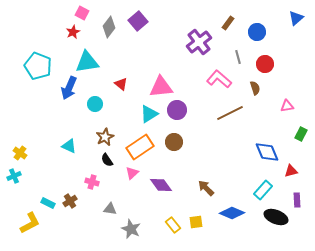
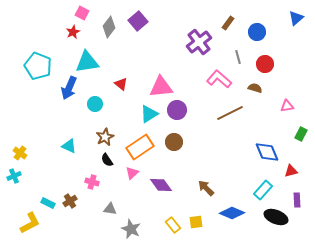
brown semicircle at (255, 88): rotated 56 degrees counterclockwise
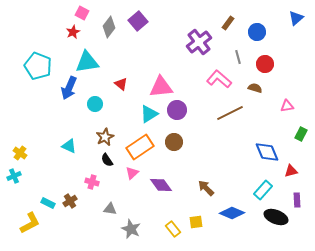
yellow rectangle at (173, 225): moved 4 px down
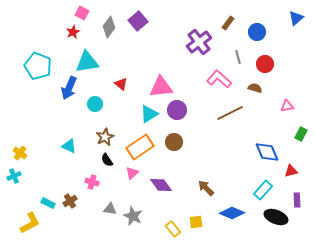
gray star at (131, 229): moved 2 px right, 13 px up
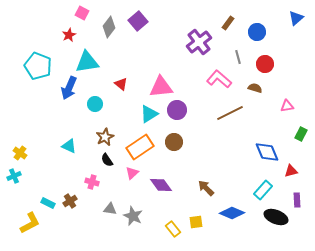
red star at (73, 32): moved 4 px left, 3 px down
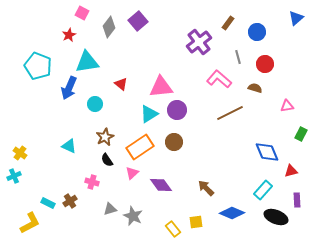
gray triangle at (110, 209): rotated 24 degrees counterclockwise
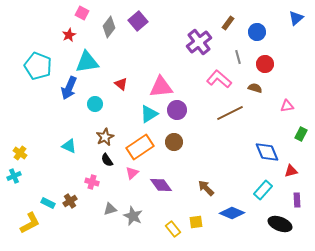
black ellipse at (276, 217): moved 4 px right, 7 px down
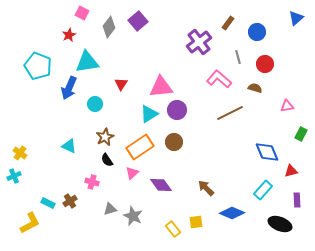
red triangle at (121, 84): rotated 24 degrees clockwise
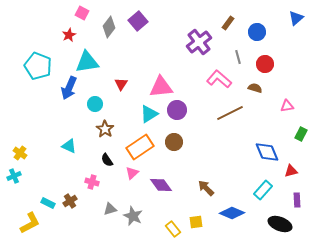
brown star at (105, 137): moved 8 px up; rotated 12 degrees counterclockwise
